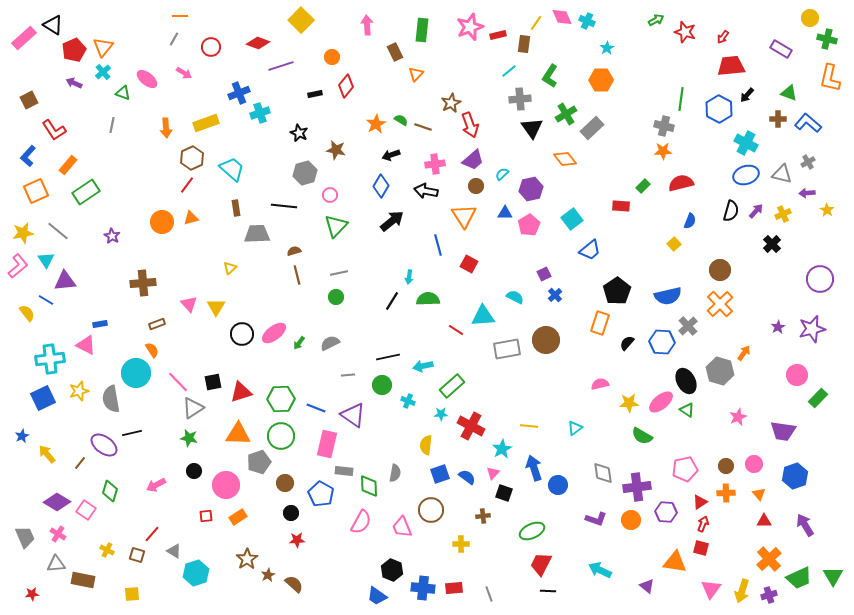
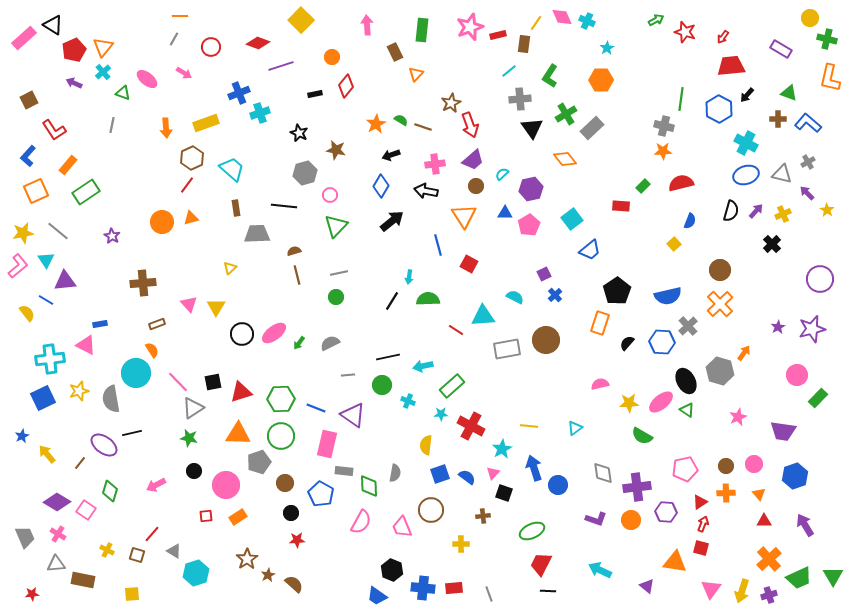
purple arrow at (807, 193): rotated 49 degrees clockwise
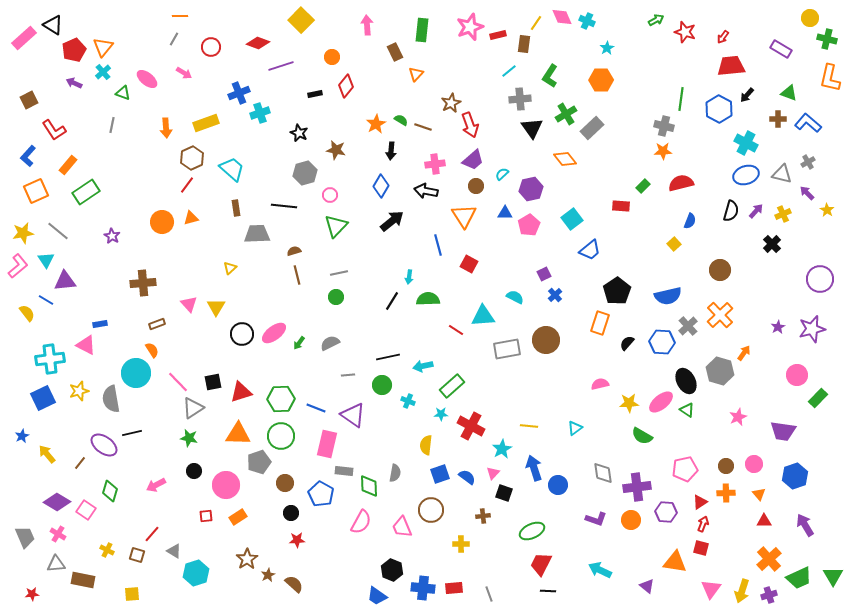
black arrow at (391, 155): moved 4 px up; rotated 66 degrees counterclockwise
orange cross at (720, 304): moved 11 px down
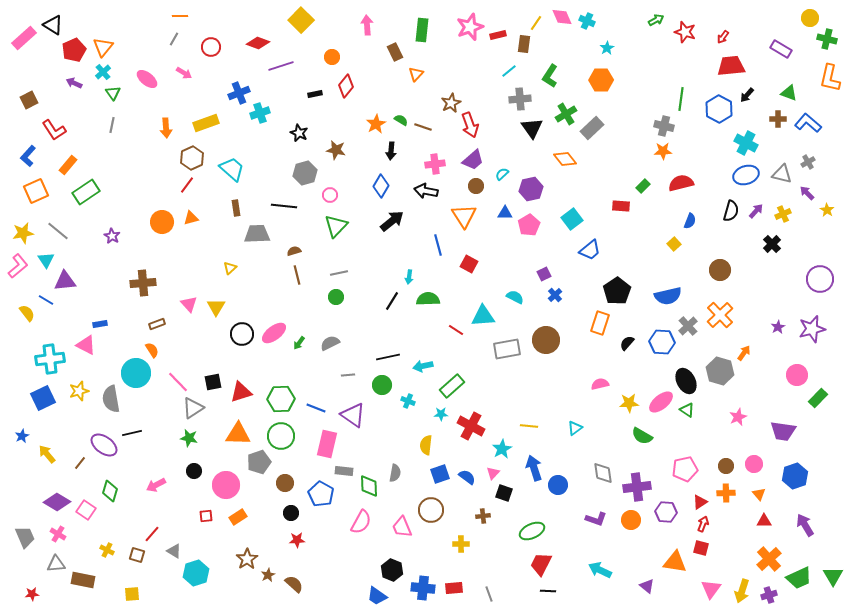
green triangle at (123, 93): moved 10 px left; rotated 35 degrees clockwise
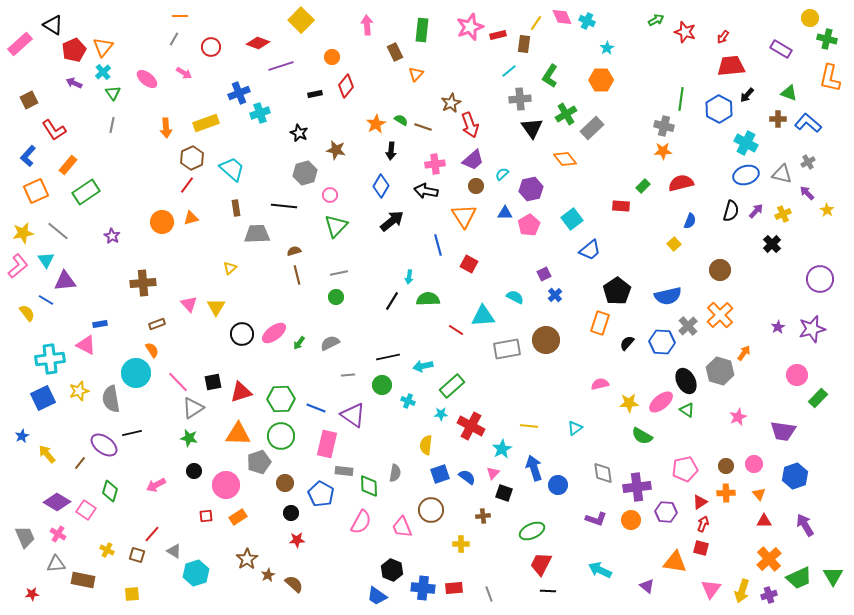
pink rectangle at (24, 38): moved 4 px left, 6 px down
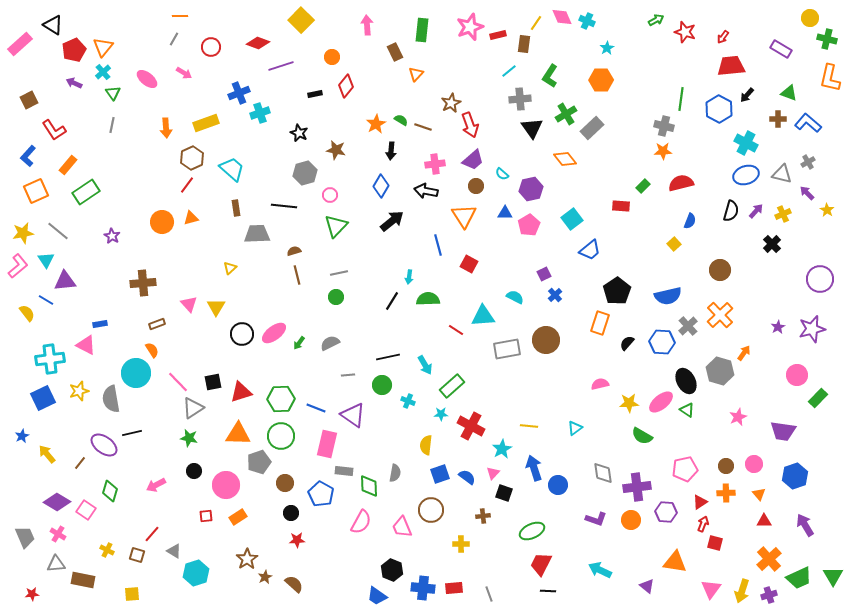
cyan semicircle at (502, 174): rotated 96 degrees counterclockwise
cyan arrow at (423, 366): moved 2 px right, 1 px up; rotated 108 degrees counterclockwise
red square at (701, 548): moved 14 px right, 5 px up
brown star at (268, 575): moved 3 px left, 2 px down
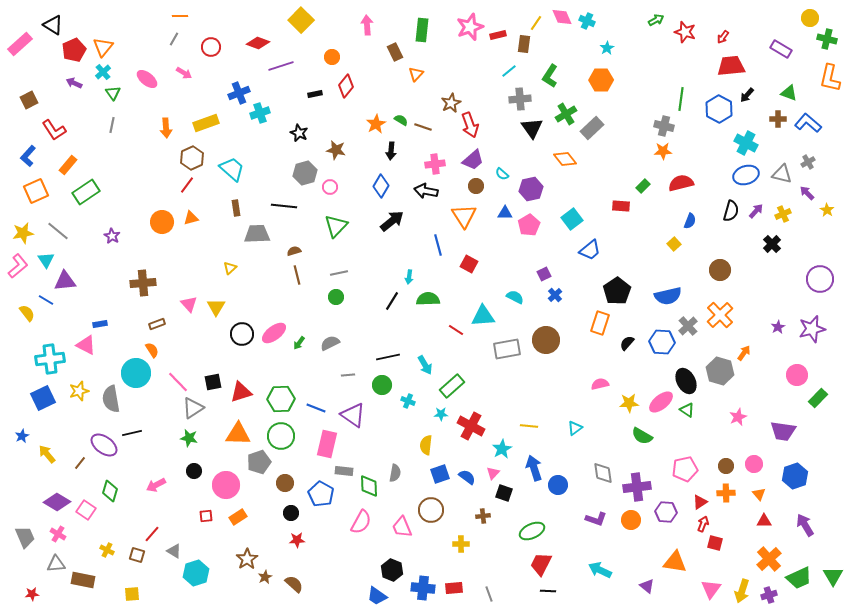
pink circle at (330, 195): moved 8 px up
